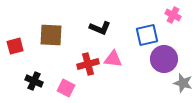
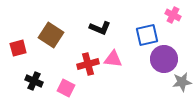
brown square: rotated 30 degrees clockwise
red square: moved 3 px right, 2 px down
gray star: moved 1 px left, 1 px up; rotated 24 degrees counterclockwise
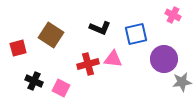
blue square: moved 11 px left, 1 px up
pink square: moved 5 px left
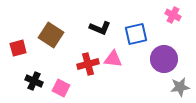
gray star: moved 2 px left, 5 px down
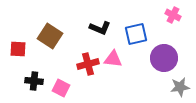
brown square: moved 1 px left, 1 px down
red square: moved 1 px down; rotated 18 degrees clockwise
purple circle: moved 1 px up
black cross: rotated 18 degrees counterclockwise
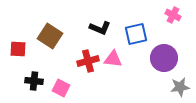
red cross: moved 3 px up
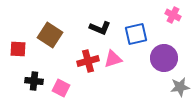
brown square: moved 1 px up
pink triangle: rotated 24 degrees counterclockwise
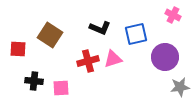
purple circle: moved 1 px right, 1 px up
pink square: rotated 30 degrees counterclockwise
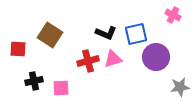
black L-shape: moved 6 px right, 5 px down
purple circle: moved 9 px left
black cross: rotated 18 degrees counterclockwise
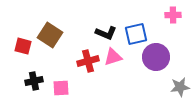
pink cross: rotated 28 degrees counterclockwise
red square: moved 5 px right, 3 px up; rotated 12 degrees clockwise
pink triangle: moved 2 px up
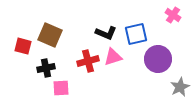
pink cross: rotated 35 degrees clockwise
brown square: rotated 10 degrees counterclockwise
purple circle: moved 2 px right, 2 px down
black cross: moved 12 px right, 13 px up
gray star: rotated 18 degrees counterclockwise
